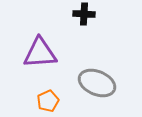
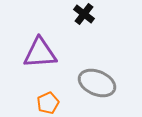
black cross: rotated 35 degrees clockwise
orange pentagon: moved 2 px down
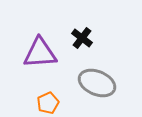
black cross: moved 2 px left, 24 px down
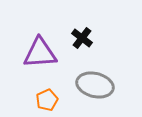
gray ellipse: moved 2 px left, 2 px down; rotated 9 degrees counterclockwise
orange pentagon: moved 1 px left, 3 px up
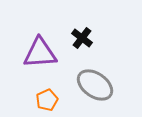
gray ellipse: rotated 21 degrees clockwise
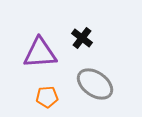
gray ellipse: moved 1 px up
orange pentagon: moved 3 px up; rotated 20 degrees clockwise
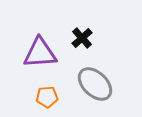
black cross: rotated 10 degrees clockwise
gray ellipse: rotated 9 degrees clockwise
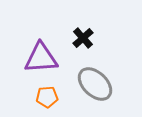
black cross: moved 1 px right
purple triangle: moved 1 px right, 5 px down
